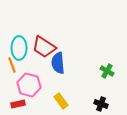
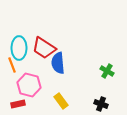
red trapezoid: moved 1 px down
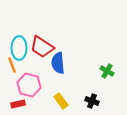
red trapezoid: moved 2 px left, 1 px up
black cross: moved 9 px left, 3 px up
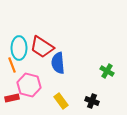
red rectangle: moved 6 px left, 6 px up
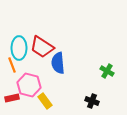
yellow rectangle: moved 16 px left
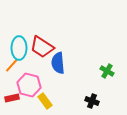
orange line: rotated 63 degrees clockwise
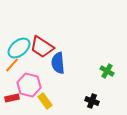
cyan ellipse: rotated 50 degrees clockwise
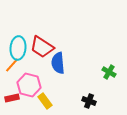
cyan ellipse: moved 1 px left; rotated 45 degrees counterclockwise
green cross: moved 2 px right, 1 px down
black cross: moved 3 px left
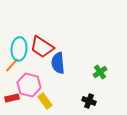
cyan ellipse: moved 1 px right, 1 px down
green cross: moved 9 px left; rotated 24 degrees clockwise
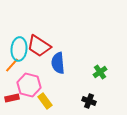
red trapezoid: moved 3 px left, 1 px up
